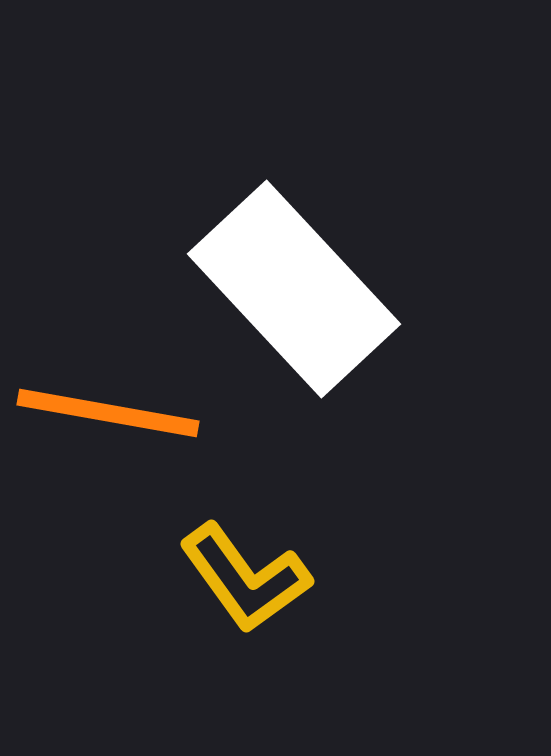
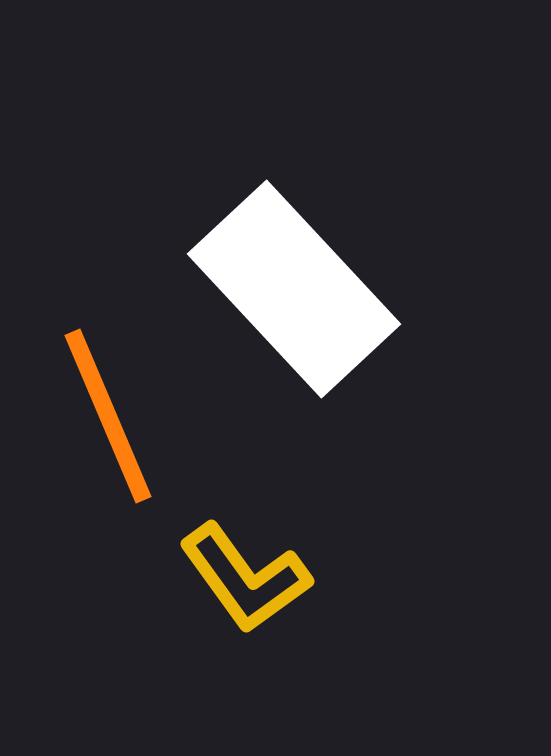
orange line: moved 3 px down; rotated 57 degrees clockwise
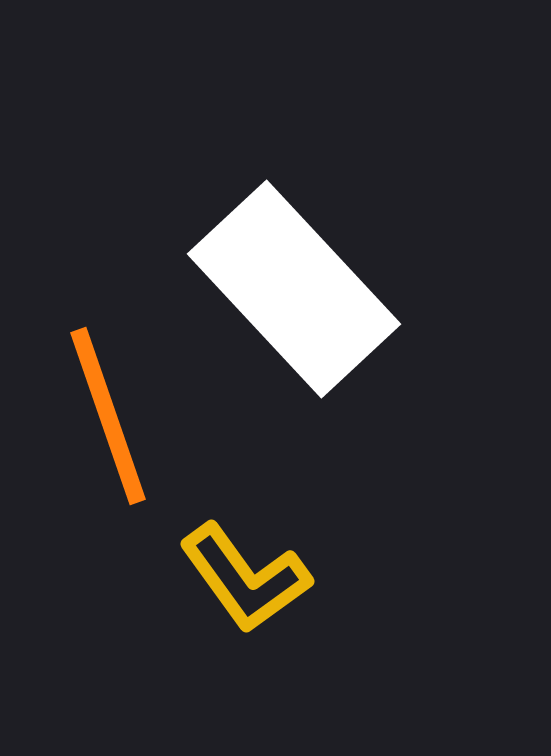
orange line: rotated 4 degrees clockwise
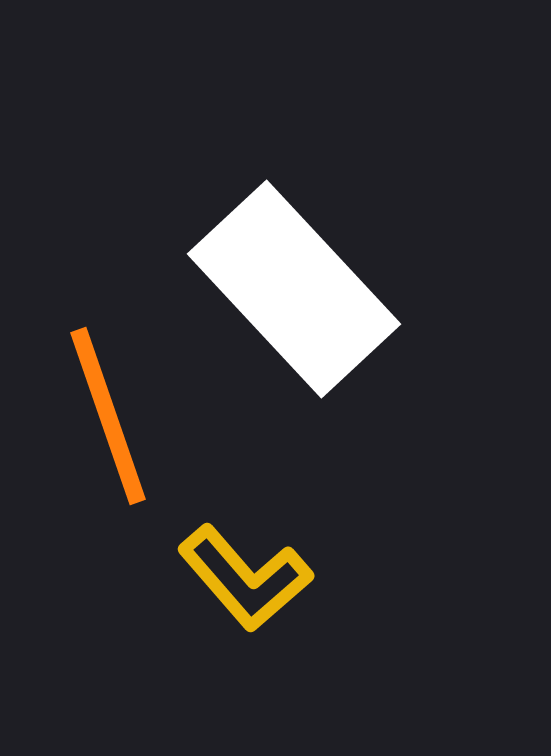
yellow L-shape: rotated 5 degrees counterclockwise
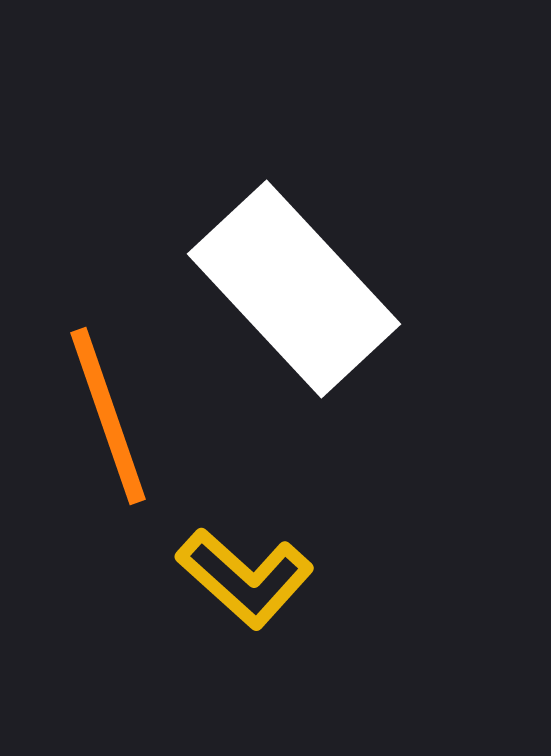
yellow L-shape: rotated 7 degrees counterclockwise
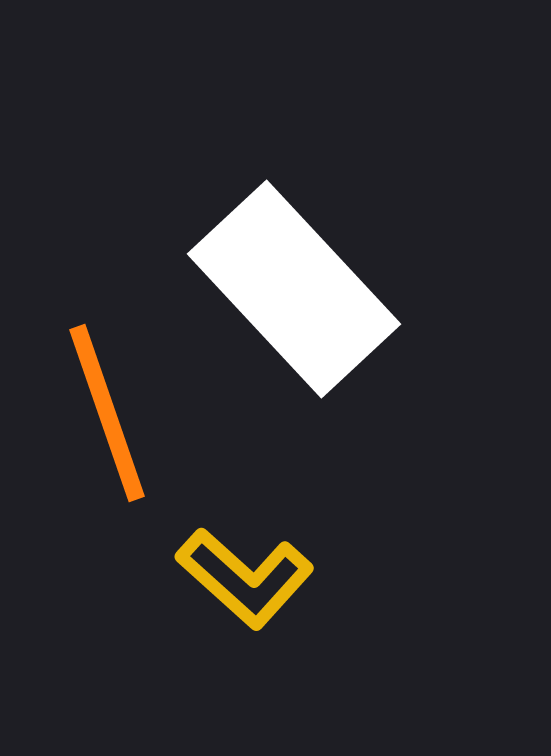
orange line: moved 1 px left, 3 px up
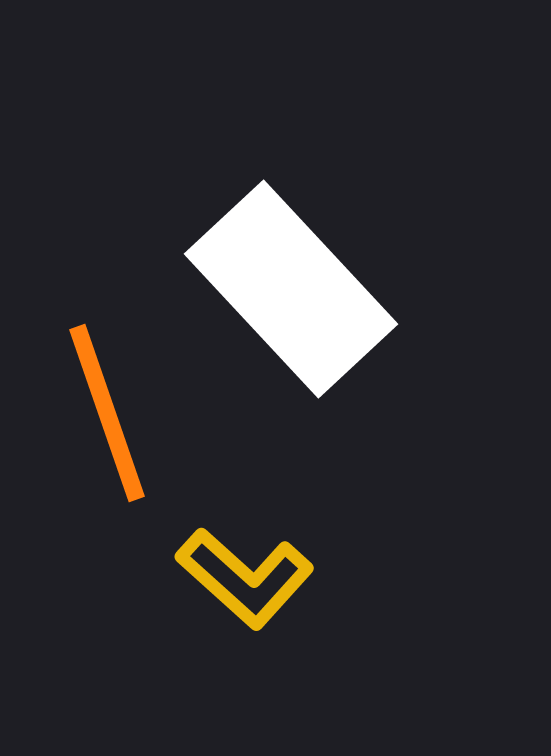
white rectangle: moved 3 px left
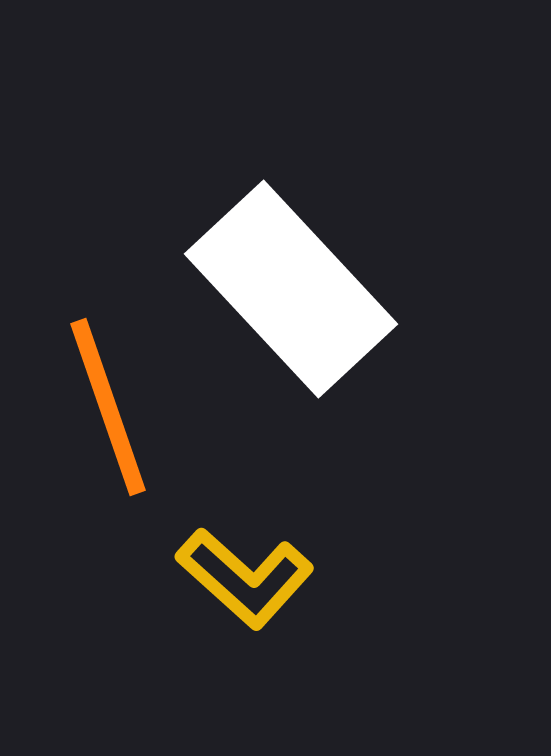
orange line: moved 1 px right, 6 px up
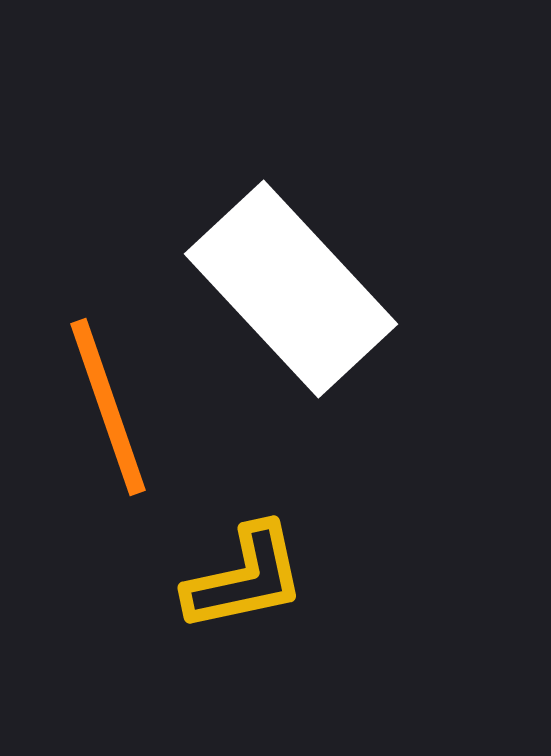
yellow L-shape: rotated 54 degrees counterclockwise
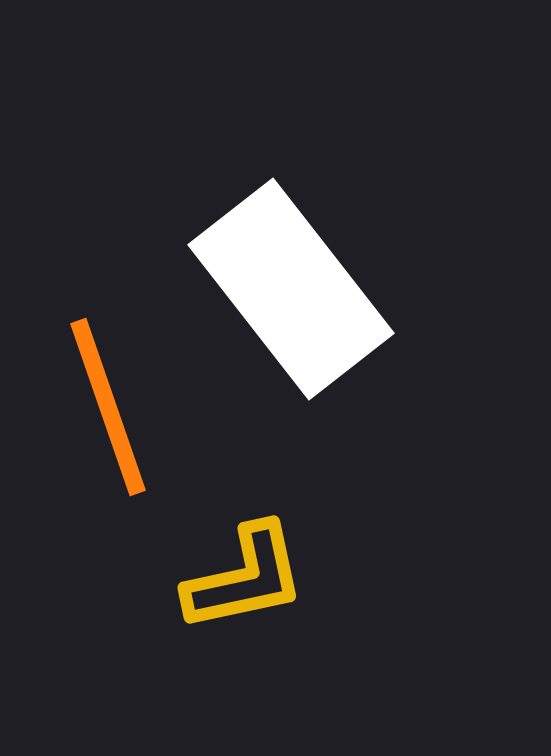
white rectangle: rotated 5 degrees clockwise
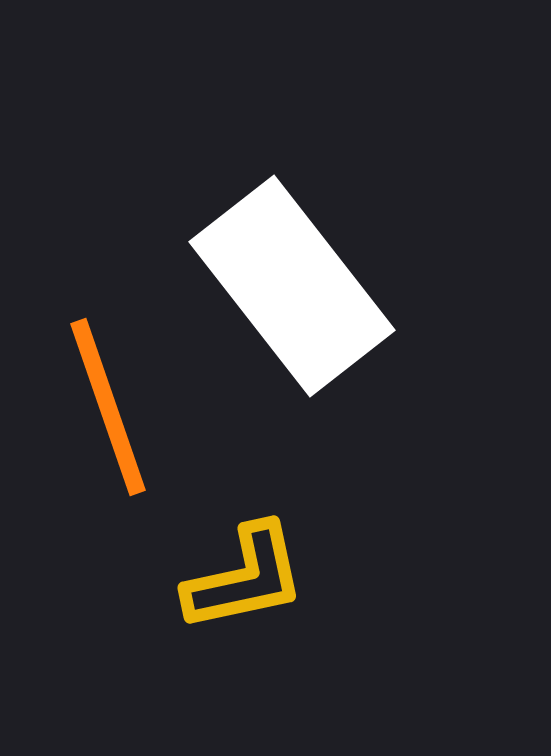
white rectangle: moved 1 px right, 3 px up
